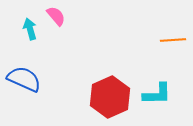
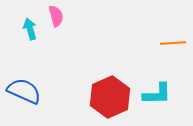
pink semicircle: rotated 25 degrees clockwise
orange line: moved 3 px down
blue semicircle: moved 12 px down
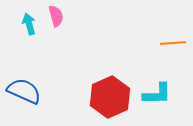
cyan arrow: moved 1 px left, 5 px up
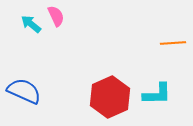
pink semicircle: rotated 10 degrees counterclockwise
cyan arrow: moved 2 px right; rotated 35 degrees counterclockwise
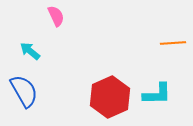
cyan arrow: moved 1 px left, 27 px down
blue semicircle: rotated 36 degrees clockwise
